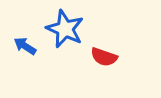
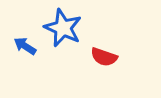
blue star: moved 2 px left, 1 px up
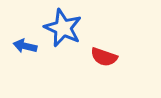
blue arrow: rotated 20 degrees counterclockwise
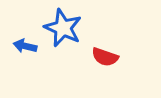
red semicircle: moved 1 px right
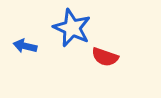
blue star: moved 9 px right
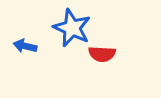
red semicircle: moved 3 px left, 3 px up; rotated 16 degrees counterclockwise
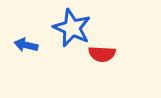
blue arrow: moved 1 px right, 1 px up
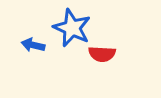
blue arrow: moved 7 px right
